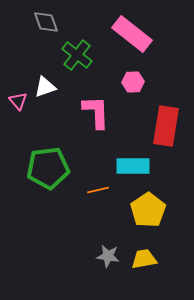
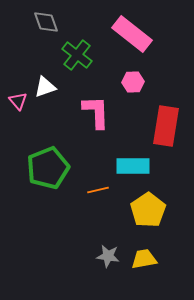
green pentagon: rotated 15 degrees counterclockwise
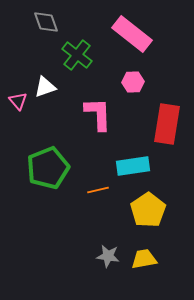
pink L-shape: moved 2 px right, 2 px down
red rectangle: moved 1 px right, 2 px up
cyan rectangle: rotated 8 degrees counterclockwise
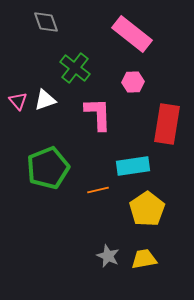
green cross: moved 2 px left, 13 px down
white triangle: moved 13 px down
yellow pentagon: moved 1 px left, 1 px up
gray star: rotated 15 degrees clockwise
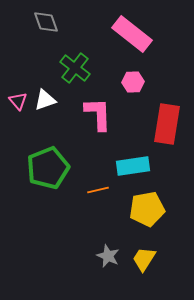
yellow pentagon: rotated 24 degrees clockwise
yellow trapezoid: rotated 48 degrees counterclockwise
